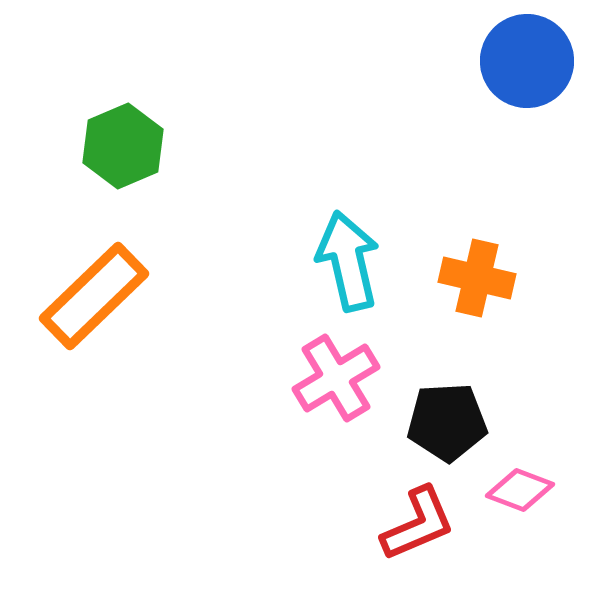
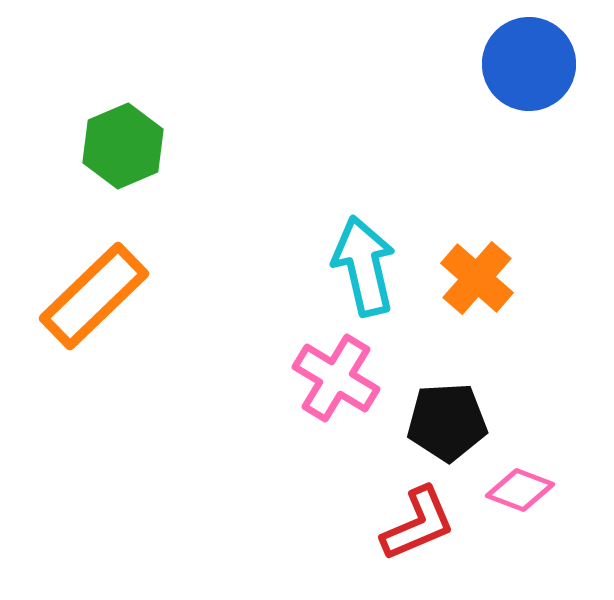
blue circle: moved 2 px right, 3 px down
cyan arrow: moved 16 px right, 5 px down
orange cross: rotated 28 degrees clockwise
pink cross: rotated 28 degrees counterclockwise
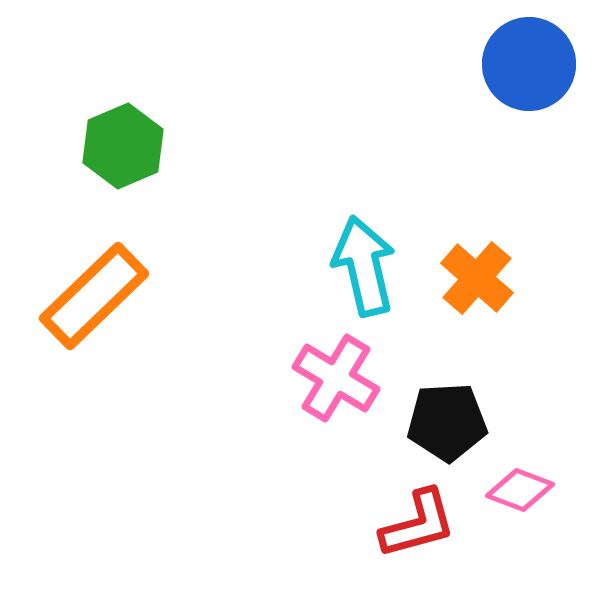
red L-shape: rotated 8 degrees clockwise
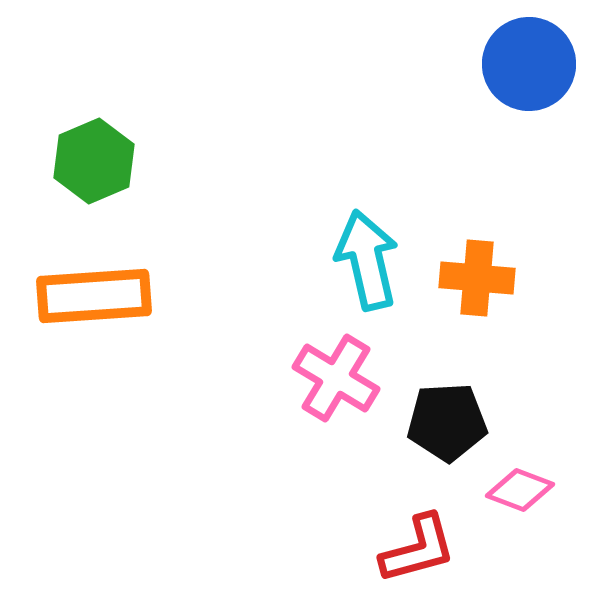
green hexagon: moved 29 px left, 15 px down
cyan arrow: moved 3 px right, 6 px up
orange cross: rotated 36 degrees counterclockwise
orange rectangle: rotated 40 degrees clockwise
red L-shape: moved 25 px down
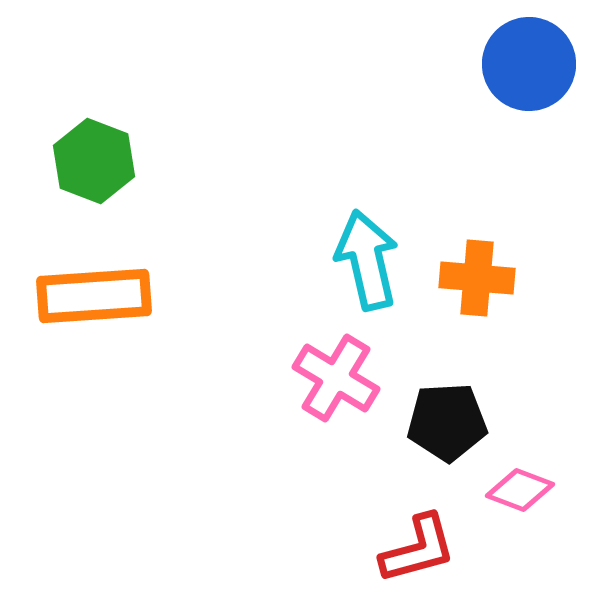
green hexagon: rotated 16 degrees counterclockwise
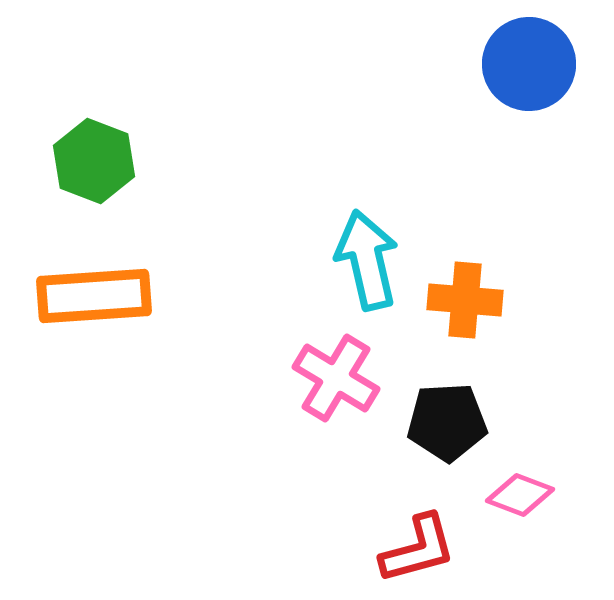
orange cross: moved 12 px left, 22 px down
pink diamond: moved 5 px down
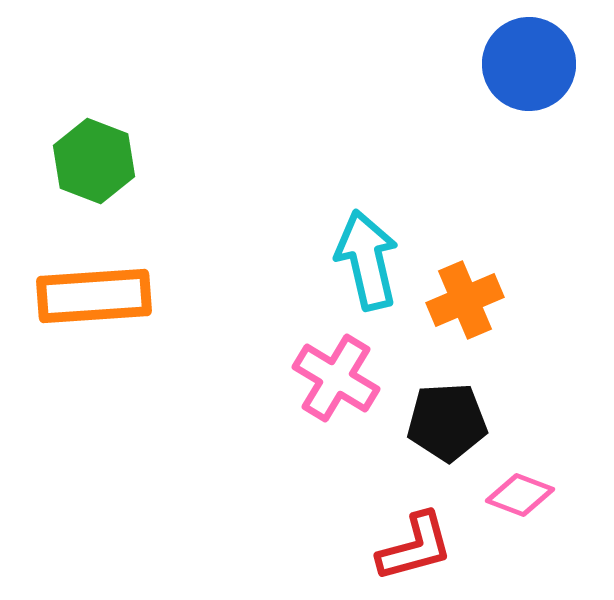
orange cross: rotated 28 degrees counterclockwise
red L-shape: moved 3 px left, 2 px up
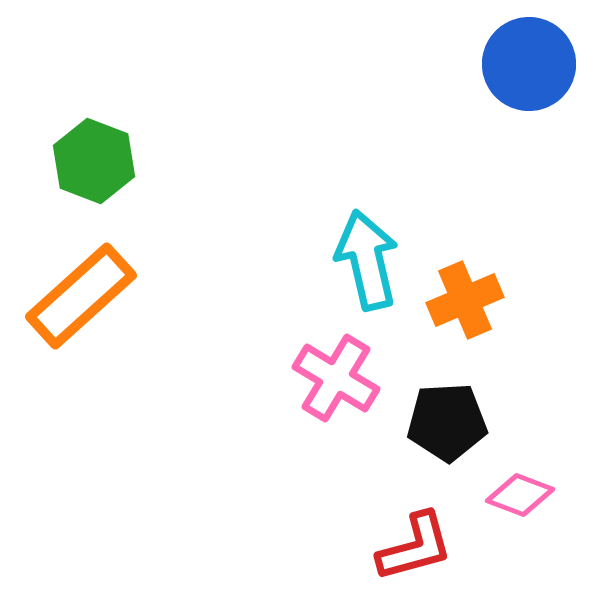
orange rectangle: moved 13 px left; rotated 38 degrees counterclockwise
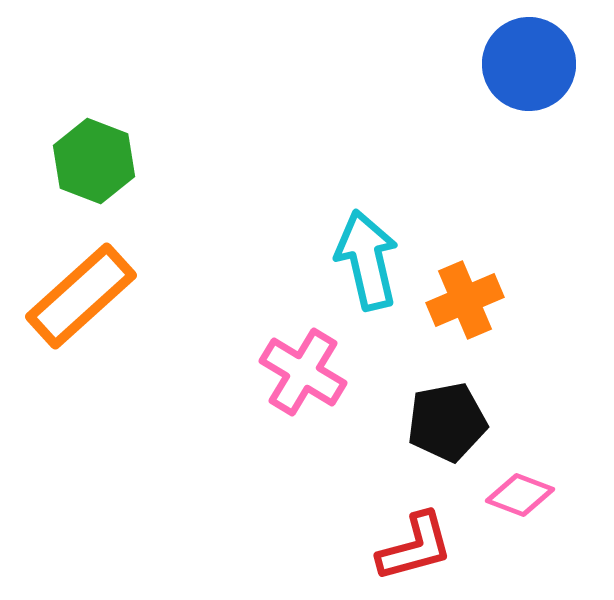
pink cross: moved 33 px left, 6 px up
black pentagon: rotated 8 degrees counterclockwise
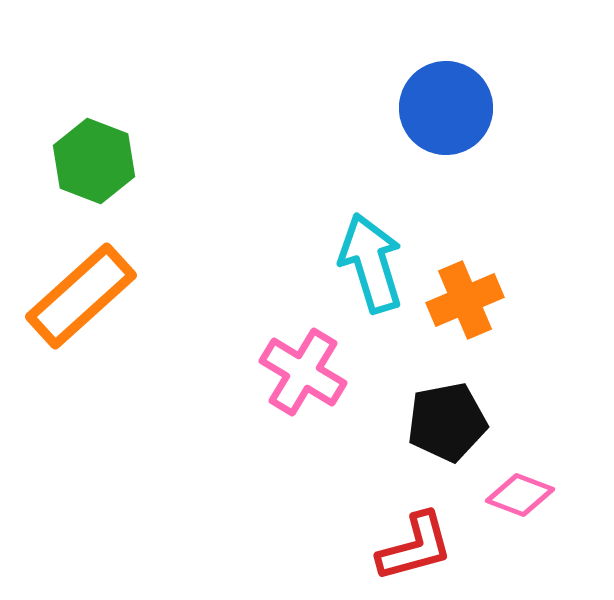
blue circle: moved 83 px left, 44 px down
cyan arrow: moved 4 px right, 3 px down; rotated 4 degrees counterclockwise
